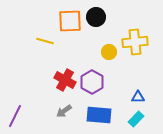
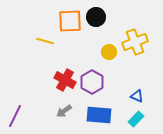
yellow cross: rotated 15 degrees counterclockwise
blue triangle: moved 1 px left, 1 px up; rotated 24 degrees clockwise
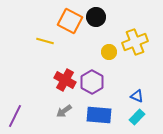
orange square: rotated 30 degrees clockwise
cyan rectangle: moved 1 px right, 2 px up
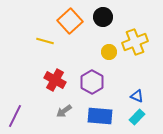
black circle: moved 7 px right
orange square: rotated 20 degrees clockwise
red cross: moved 10 px left
blue rectangle: moved 1 px right, 1 px down
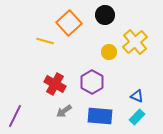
black circle: moved 2 px right, 2 px up
orange square: moved 1 px left, 2 px down
yellow cross: rotated 20 degrees counterclockwise
red cross: moved 4 px down
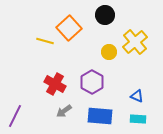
orange square: moved 5 px down
cyan rectangle: moved 1 px right, 2 px down; rotated 49 degrees clockwise
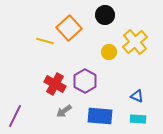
purple hexagon: moved 7 px left, 1 px up
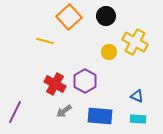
black circle: moved 1 px right, 1 px down
orange square: moved 11 px up
yellow cross: rotated 20 degrees counterclockwise
purple line: moved 4 px up
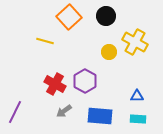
blue triangle: rotated 24 degrees counterclockwise
